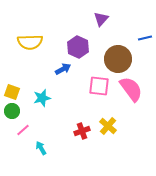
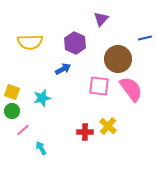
purple hexagon: moved 3 px left, 4 px up
red cross: moved 3 px right, 1 px down; rotated 21 degrees clockwise
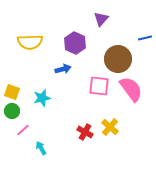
blue arrow: rotated 14 degrees clockwise
yellow cross: moved 2 px right, 1 px down
red cross: rotated 28 degrees clockwise
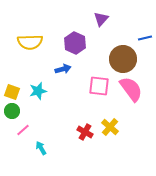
brown circle: moved 5 px right
cyan star: moved 4 px left, 7 px up
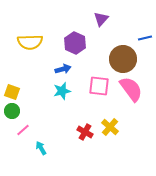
cyan star: moved 24 px right
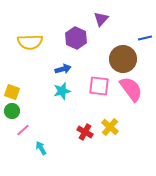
purple hexagon: moved 1 px right, 5 px up
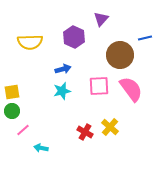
purple hexagon: moved 2 px left, 1 px up
brown circle: moved 3 px left, 4 px up
pink square: rotated 10 degrees counterclockwise
yellow square: rotated 28 degrees counterclockwise
cyan arrow: rotated 48 degrees counterclockwise
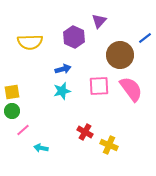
purple triangle: moved 2 px left, 2 px down
blue line: rotated 24 degrees counterclockwise
yellow cross: moved 1 px left, 18 px down; rotated 18 degrees counterclockwise
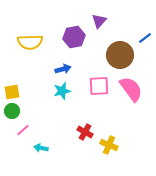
purple hexagon: rotated 25 degrees clockwise
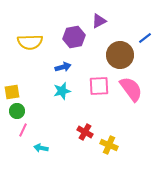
purple triangle: rotated 21 degrees clockwise
blue arrow: moved 2 px up
green circle: moved 5 px right
pink line: rotated 24 degrees counterclockwise
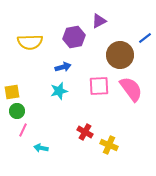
cyan star: moved 3 px left
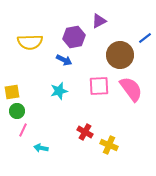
blue arrow: moved 1 px right, 7 px up; rotated 42 degrees clockwise
